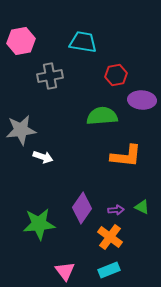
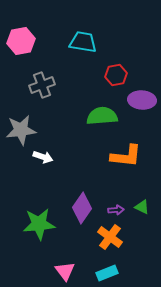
gray cross: moved 8 px left, 9 px down; rotated 10 degrees counterclockwise
cyan rectangle: moved 2 px left, 3 px down
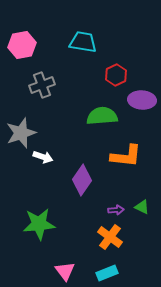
pink hexagon: moved 1 px right, 4 px down
red hexagon: rotated 15 degrees counterclockwise
gray star: moved 3 px down; rotated 12 degrees counterclockwise
purple diamond: moved 28 px up
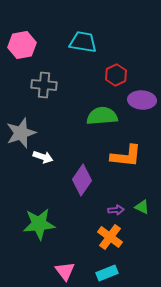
gray cross: moved 2 px right; rotated 25 degrees clockwise
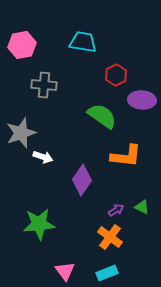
green semicircle: rotated 40 degrees clockwise
purple arrow: rotated 28 degrees counterclockwise
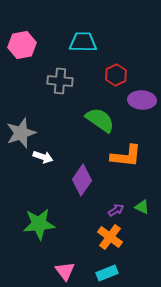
cyan trapezoid: rotated 8 degrees counterclockwise
gray cross: moved 16 px right, 4 px up
green semicircle: moved 2 px left, 4 px down
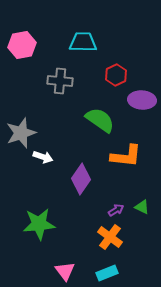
purple diamond: moved 1 px left, 1 px up
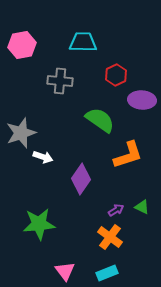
orange L-shape: moved 2 px right, 1 px up; rotated 24 degrees counterclockwise
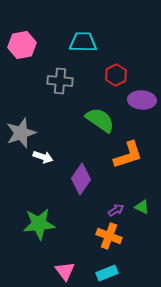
orange cross: moved 1 px left, 1 px up; rotated 15 degrees counterclockwise
